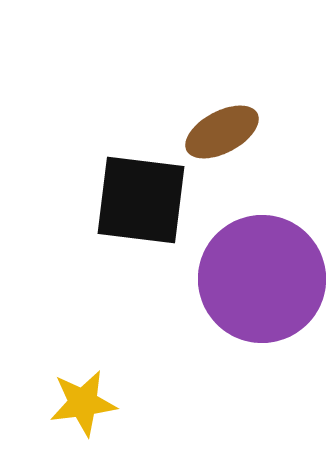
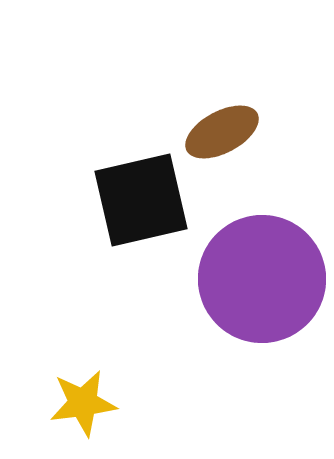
black square: rotated 20 degrees counterclockwise
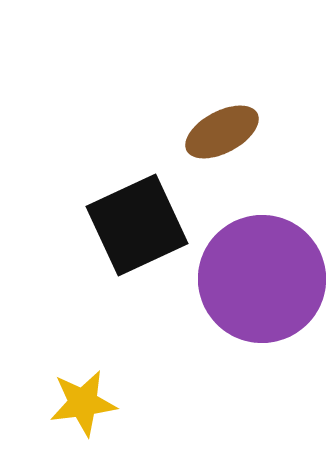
black square: moved 4 px left, 25 px down; rotated 12 degrees counterclockwise
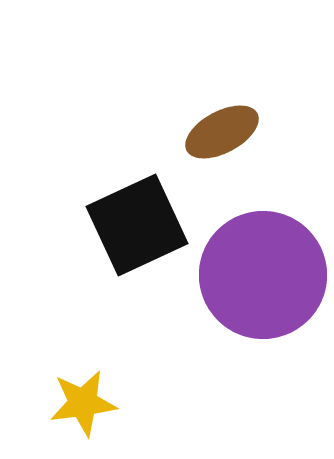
purple circle: moved 1 px right, 4 px up
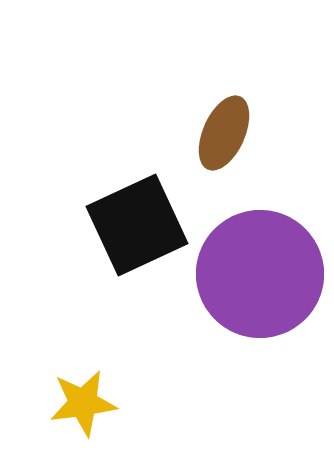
brown ellipse: moved 2 px right, 1 px down; rotated 38 degrees counterclockwise
purple circle: moved 3 px left, 1 px up
